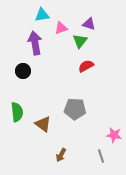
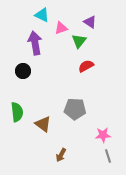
cyan triangle: rotated 35 degrees clockwise
purple triangle: moved 1 px right, 2 px up; rotated 16 degrees clockwise
green triangle: moved 1 px left
pink star: moved 11 px left; rotated 14 degrees counterclockwise
gray line: moved 7 px right
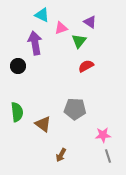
black circle: moved 5 px left, 5 px up
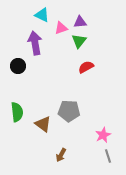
purple triangle: moved 10 px left; rotated 40 degrees counterclockwise
red semicircle: moved 1 px down
gray pentagon: moved 6 px left, 2 px down
pink star: rotated 21 degrees counterclockwise
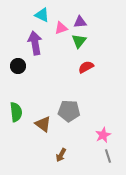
green semicircle: moved 1 px left
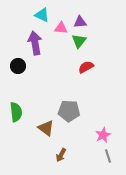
pink triangle: rotated 24 degrees clockwise
brown triangle: moved 3 px right, 4 px down
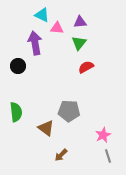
pink triangle: moved 4 px left
green triangle: moved 2 px down
brown arrow: rotated 16 degrees clockwise
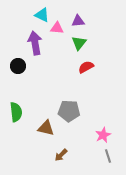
purple triangle: moved 2 px left, 1 px up
brown triangle: rotated 24 degrees counterclockwise
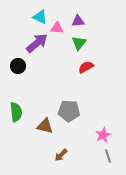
cyan triangle: moved 2 px left, 2 px down
purple arrow: moved 2 px right; rotated 60 degrees clockwise
brown triangle: moved 1 px left, 2 px up
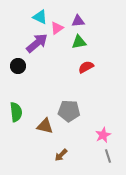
pink triangle: rotated 40 degrees counterclockwise
green triangle: moved 1 px up; rotated 42 degrees clockwise
